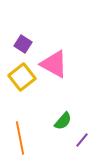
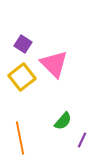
pink triangle: rotated 16 degrees clockwise
purple line: rotated 14 degrees counterclockwise
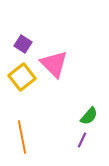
green semicircle: moved 26 px right, 5 px up
orange line: moved 2 px right, 1 px up
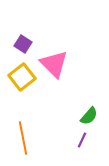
orange line: moved 1 px right, 1 px down
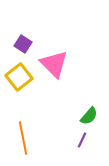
yellow square: moved 3 px left
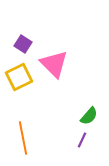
yellow square: rotated 12 degrees clockwise
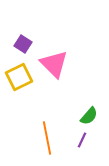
orange line: moved 24 px right
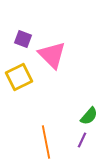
purple square: moved 5 px up; rotated 12 degrees counterclockwise
pink triangle: moved 2 px left, 9 px up
orange line: moved 1 px left, 4 px down
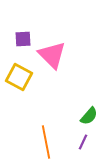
purple square: rotated 24 degrees counterclockwise
yellow square: rotated 36 degrees counterclockwise
purple line: moved 1 px right, 2 px down
